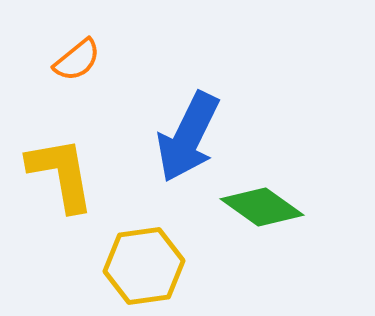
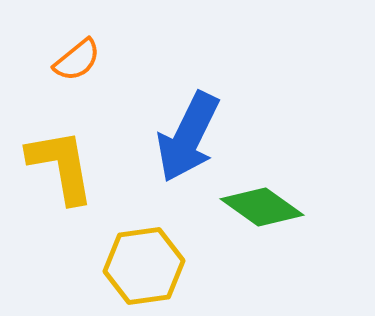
yellow L-shape: moved 8 px up
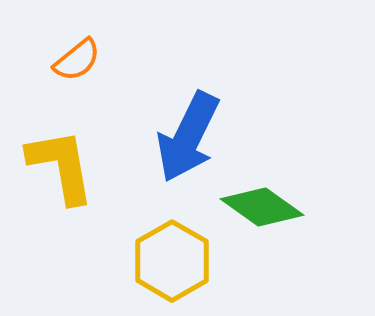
yellow hexagon: moved 28 px right, 5 px up; rotated 22 degrees counterclockwise
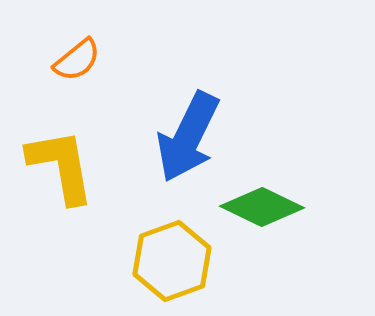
green diamond: rotated 10 degrees counterclockwise
yellow hexagon: rotated 10 degrees clockwise
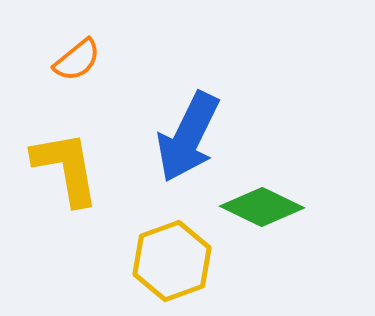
yellow L-shape: moved 5 px right, 2 px down
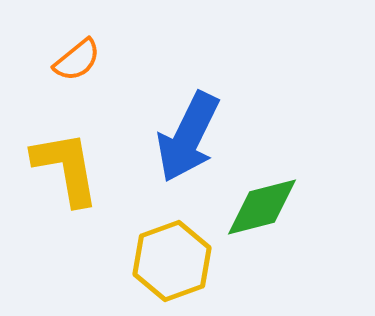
green diamond: rotated 40 degrees counterclockwise
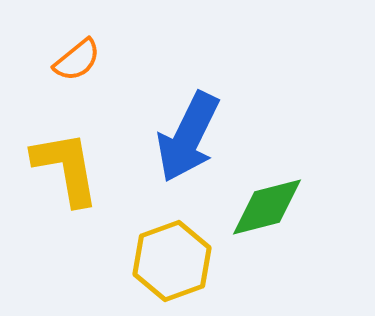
green diamond: moved 5 px right
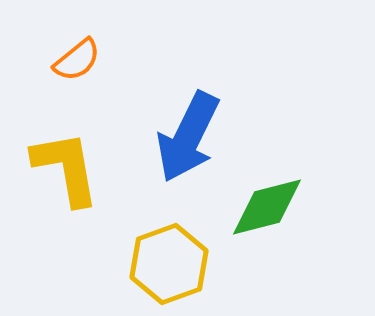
yellow hexagon: moved 3 px left, 3 px down
